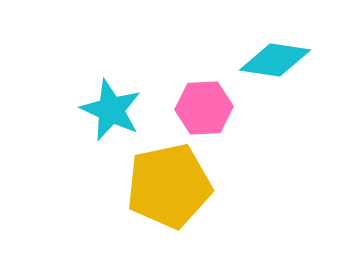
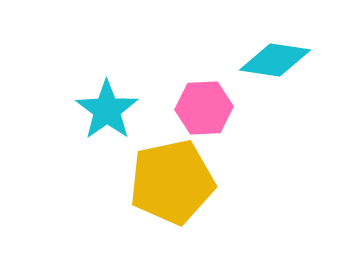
cyan star: moved 4 px left; rotated 12 degrees clockwise
yellow pentagon: moved 3 px right, 4 px up
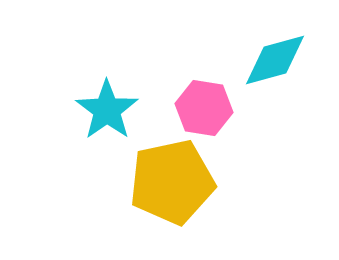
cyan diamond: rotated 24 degrees counterclockwise
pink hexagon: rotated 12 degrees clockwise
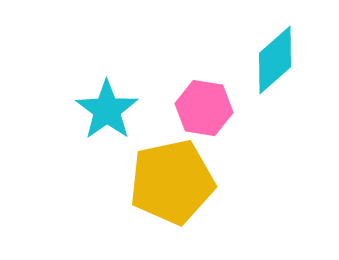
cyan diamond: rotated 26 degrees counterclockwise
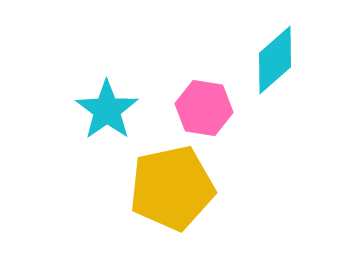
yellow pentagon: moved 6 px down
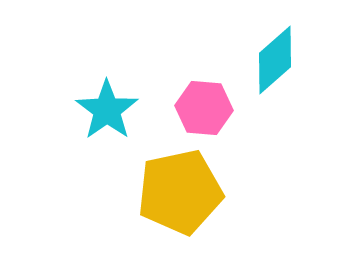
pink hexagon: rotated 4 degrees counterclockwise
yellow pentagon: moved 8 px right, 4 px down
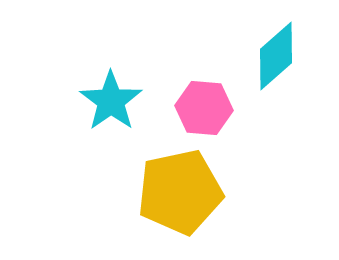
cyan diamond: moved 1 px right, 4 px up
cyan star: moved 4 px right, 9 px up
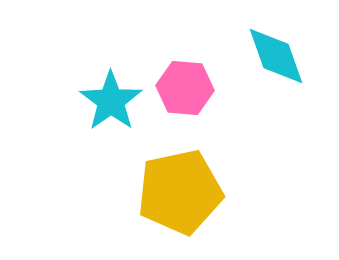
cyan diamond: rotated 68 degrees counterclockwise
pink hexagon: moved 19 px left, 20 px up
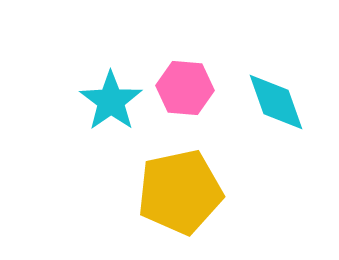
cyan diamond: moved 46 px down
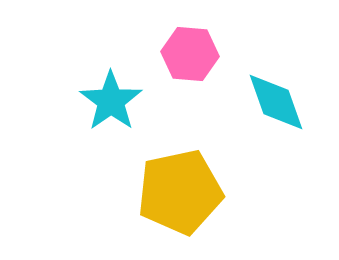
pink hexagon: moved 5 px right, 34 px up
